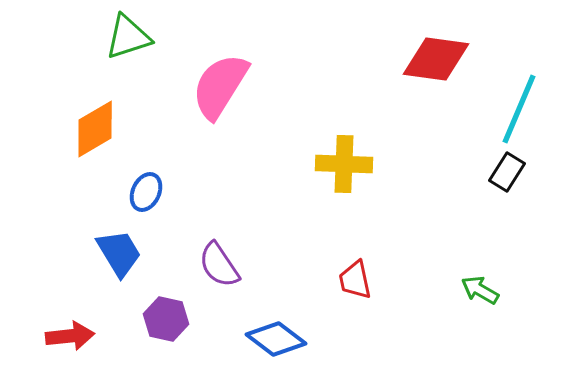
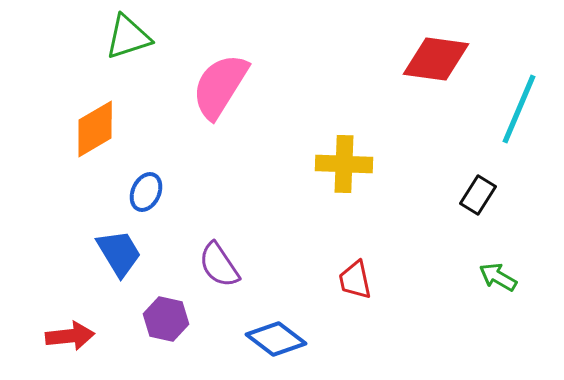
black rectangle: moved 29 px left, 23 px down
green arrow: moved 18 px right, 13 px up
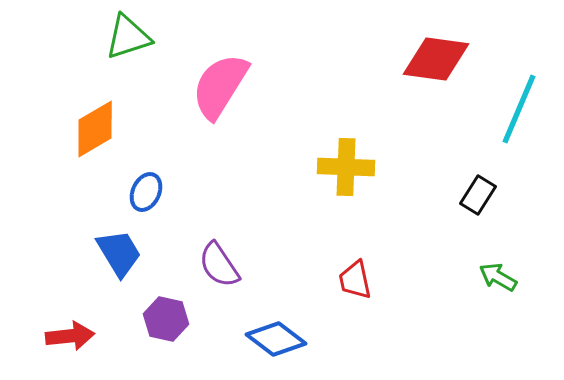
yellow cross: moved 2 px right, 3 px down
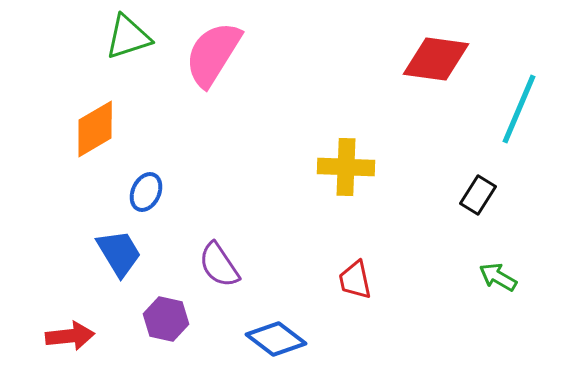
pink semicircle: moved 7 px left, 32 px up
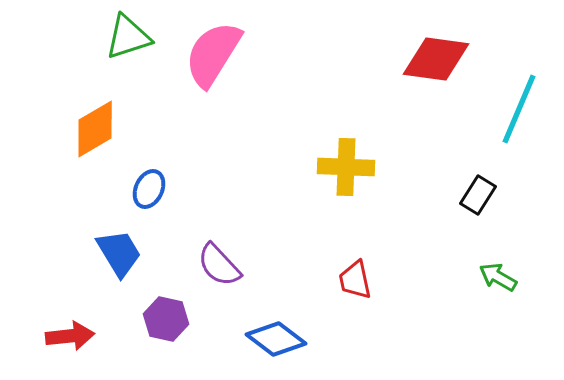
blue ellipse: moved 3 px right, 3 px up
purple semicircle: rotated 9 degrees counterclockwise
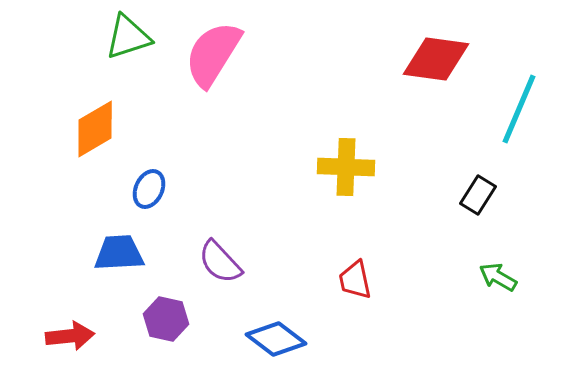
blue trapezoid: rotated 62 degrees counterclockwise
purple semicircle: moved 1 px right, 3 px up
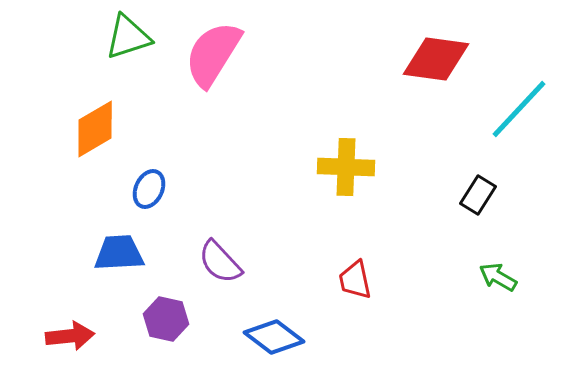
cyan line: rotated 20 degrees clockwise
blue diamond: moved 2 px left, 2 px up
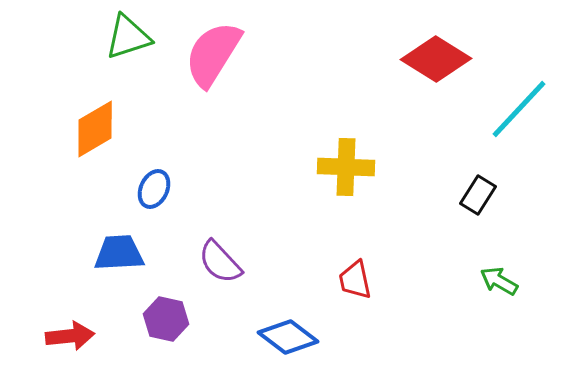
red diamond: rotated 24 degrees clockwise
blue ellipse: moved 5 px right
green arrow: moved 1 px right, 4 px down
blue diamond: moved 14 px right
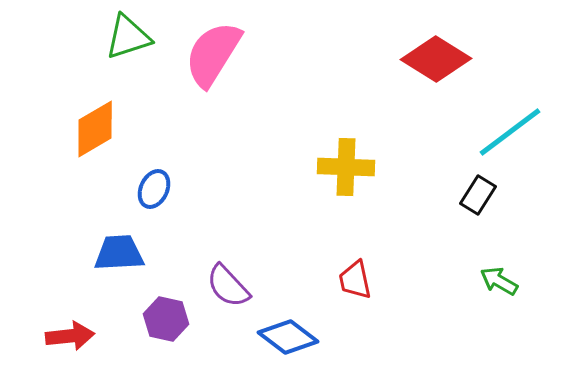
cyan line: moved 9 px left, 23 px down; rotated 10 degrees clockwise
purple semicircle: moved 8 px right, 24 px down
